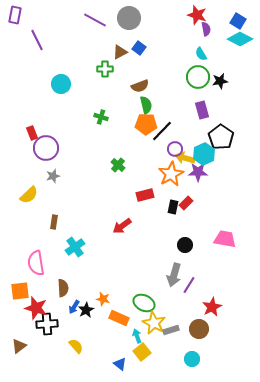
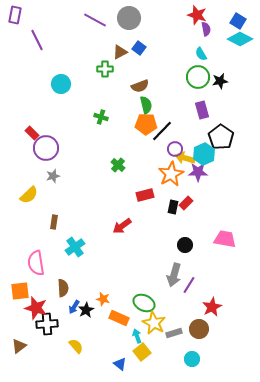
red rectangle at (32, 133): rotated 24 degrees counterclockwise
gray rectangle at (171, 330): moved 3 px right, 3 px down
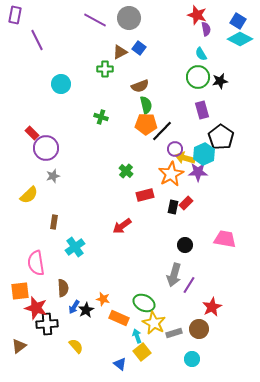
green cross at (118, 165): moved 8 px right, 6 px down
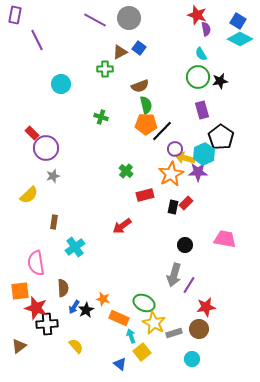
red star at (212, 307): moved 6 px left; rotated 18 degrees clockwise
cyan arrow at (137, 336): moved 6 px left
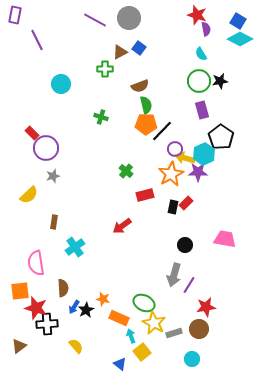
green circle at (198, 77): moved 1 px right, 4 px down
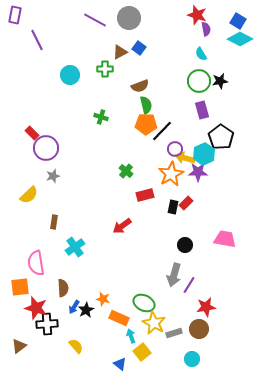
cyan circle at (61, 84): moved 9 px right, 9 px up
orange square at (20, 291): moved 4 px up
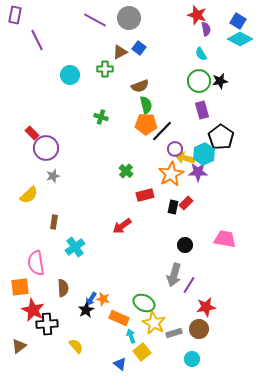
blue arrow at (74, 307): moved 17 px right, 8 px up
red star at (36, 308): moved 3 px left, 2 px down; rotated 10 degrees clockwise
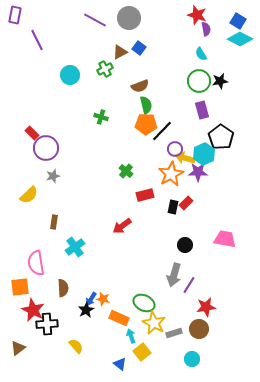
green cross at (105, 69): rotated 28 degrees counterclockwise
brown triangle at (19, 346): moved 1 px left, 2 px down
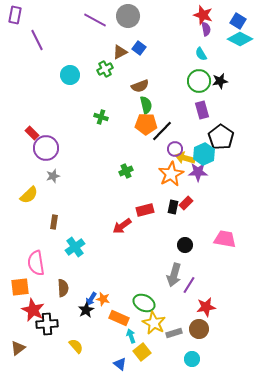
red star at (197, 15): moved 6 px right
gray circle at (129, 18): moved 1 px left, 2 px up
green cross at (126, 171): rotated 24 degrees clockwise
red rectangle at (145, 195): moved 15 px down
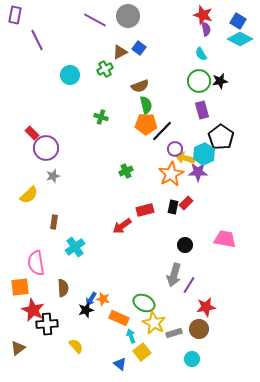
black star at (86, 310): rotated 14 degrees clockwise
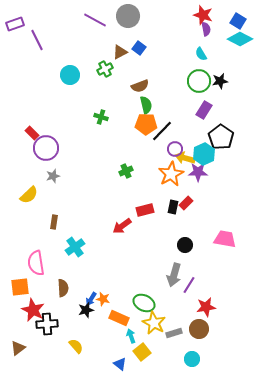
purple rectangle at (15, 15): moved 9 px down; rotated 60 degrees clockwise
purple rectangle at (202, 110): moved 2 px right; rotated 48 degrees clockwise
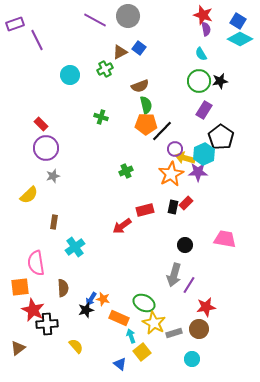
red rectangle at (32, 133): moved 9 px right, 9 px up
